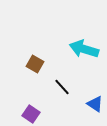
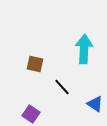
cyan arrow: rotated 76 degrees clockwise
brown square: rotated 18 degrees counterclockwise
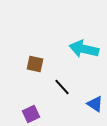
cyan arrow: rotated 80 degrees counterclockwise
purple square: rotated 30 degrees clockwise
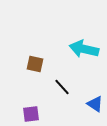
purple square: rotated 18 degrees clockwise
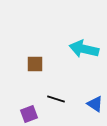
brown square: rotated 12 degrees counterclockwise
black line: moved 6 px left, 12 px down; rotated 30 degrees counterclockwise
purple square: moved 2 px left; rotated 12 degrees counterclockwise
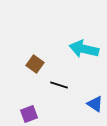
brown square: rotated 36 degrees clockwise
black line: moved 3 px right, 14 px up
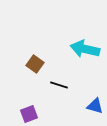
cyan arrow: moved 1 px right
blue triangle: moved 2 px down; rotated 18 degrees counterclockwise
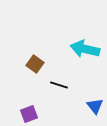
blue triangle: rotated 36 degrees clockwise
